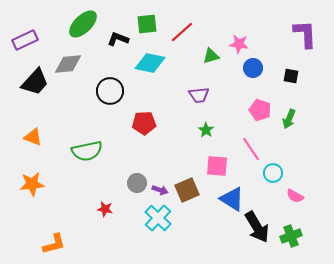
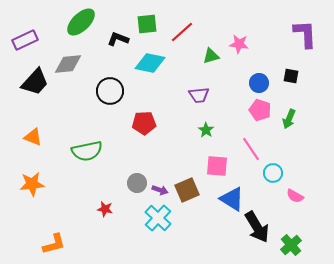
green ellipse: moved 2 px left, 2 px up
blue circle: moved 6 px right, 15 px down
green cross: moved 9 px down; rotated 20 degrees counterclockwise
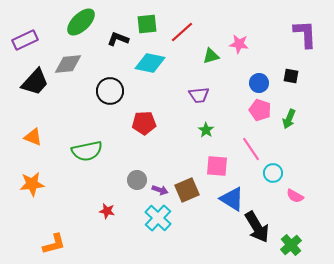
gray circle: moved 3 px up
red star: moved 2 px right, 2 px down
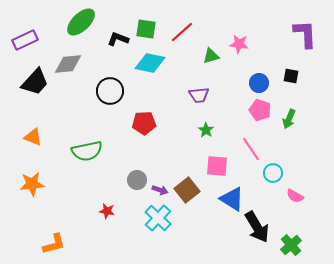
green square: moved 1 px left, 5 px down; rotated 15 degrees clockwise
brown square: rotated 15 degrees counterclockwise
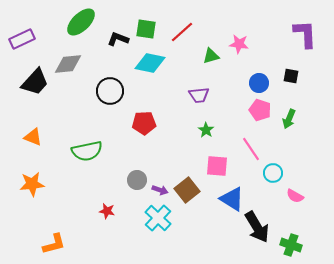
purple rectangle: moved 3 px left, 1 px up
green cross: rotated 30 degrees counterclockwise
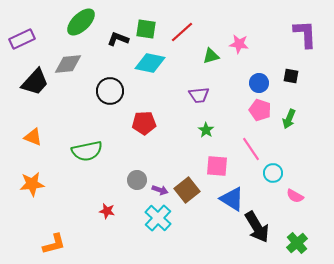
green cross: moved 6 px right, 2 px up; rotated 30 degrees clockwise
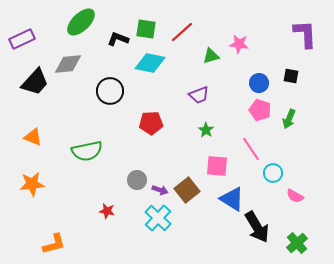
purple trapezoid: rotated 15 degrees counterclockwise
red pentagon: moved 7 px right
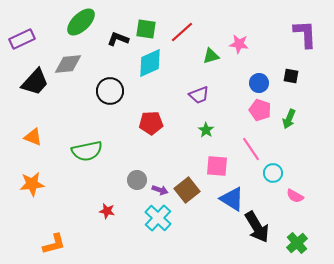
cyan diamond: rotated 36 degrees counterclockwise
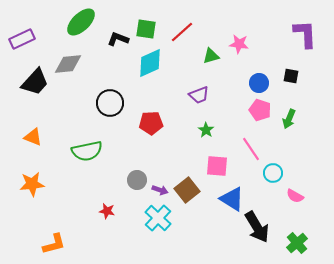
black circle: moved 12 px down
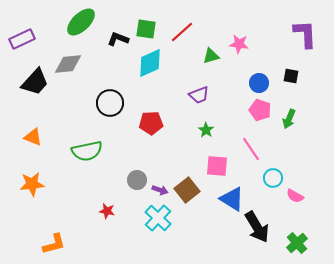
cyan circle: moved 5 px down
